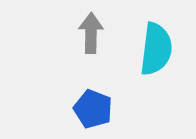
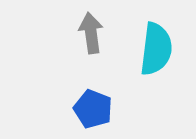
gray arrow: rotated 9 degrees counterclockwise
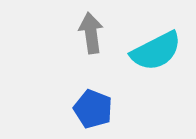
cyan semicircle: moved 2 px down; rotated 56 degrees clockwise
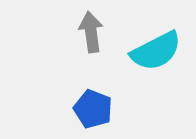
gray arrow: moved 1 px up
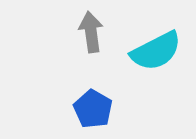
blue pentagon: rotated 9 degrees clockwise
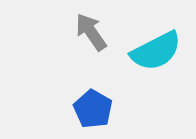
gray arrow: rotated 27 degrees counterclockwise
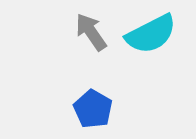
cyan semicircle: moved 5 px left, 17 px up
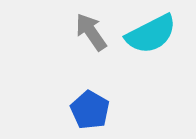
blue pentagon: moved 3 px left, 1 px down
